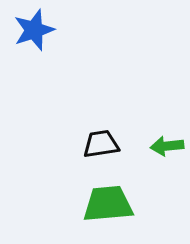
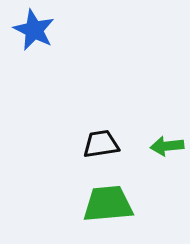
blue star: rotated 27 degrees counterclockwise
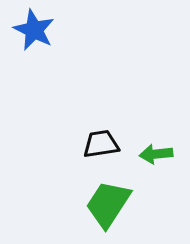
green arrow: moved 11 px left, 8 px down
green trapezoid: rotated 52 degrees counterclockwise
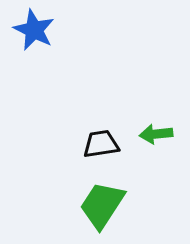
green arrow: moved 20 px up
green trapezoid: moved 6 px left, 1 px down
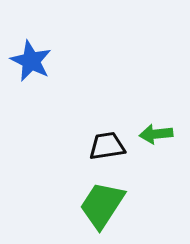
blue star: moved 3 px left, 31 px down
black trapezoid: moved 6 px right, 2 px down
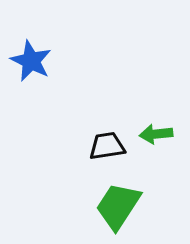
green trapezoid: moved 16 px right, 1 px down
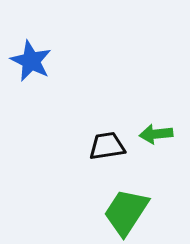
green trapezoid: moved 8 px right, 6 px down
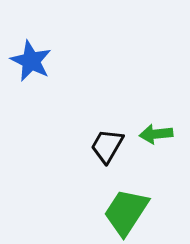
black trapezoid: rotated 51 degrees counterclockwise
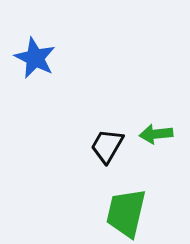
blue star: moved 4 px right, 3 px up
green trapezoid: moved 1 px down; rotated 20 degrees counterclockwise
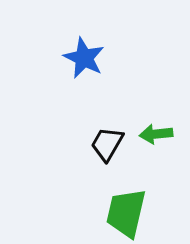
blue star: moved 49 px right
black trapezoid: moved 2 px up
